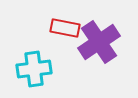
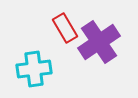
red rectangle: rotated 48 degrees clockwise
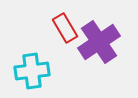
cyan cross: moved 2 px left, 2 px down
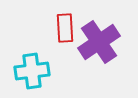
red rectangle: rotated 28 degrees clockwise
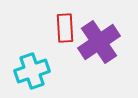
cyan cross: rotated 12 degrees counterclockwise
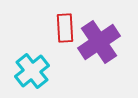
cyan cross: rotated 20 degrees counterclockwise
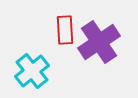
red rectangle: moved 2 px down
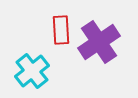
red rectangle: moved 4 px left
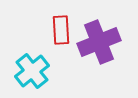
purple cross: rotated 12 degrees clockwise
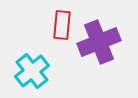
red rectangle: moved 1 px right, 5 px up; rotated 8 degrees clockwise
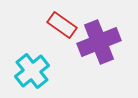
red rectangle: rotated 60 degrees counterclockwise
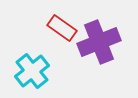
red rectangle: moved 3 px down
